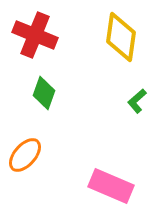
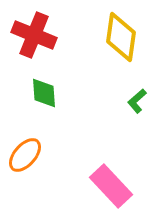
red cross: moved 1 px left
green diamond: rotated 24 degrees counterclockwise
pink rectangle: rotated 24 degrees clockwise
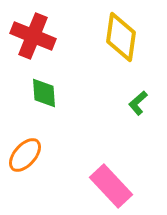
red cross: moved 1 px left, 1 px down
green L-shape: moved 1 px right, 2 px down
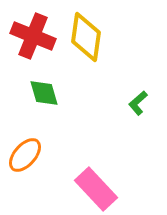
yellow diamond: moved 35 px left
green diamond: rotated 12 degrees counterclockwise
pink rectangle: moved 15 px left, 3 px down
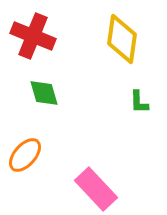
yellow diamond: moved 36 px right, 2 px down
green L-shape: moved 1 px right, 1 px up; rotated 50 degrees counterclockwise
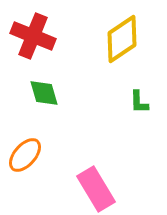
yellow diamond: rotated 48 degrees clockwise
pink rectangle: rotated 12 degrees clockwise
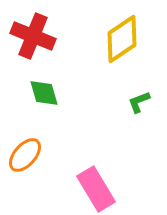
green L-shape: rotated 70 degrees clockwise
